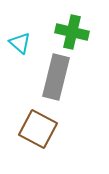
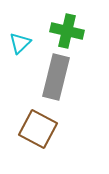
green cross: moved 5 px left, 1 px up
cyan triangle: rotated 35 degrees clockwise
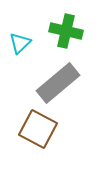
green cross: moved 1 px left
gray rectangle: moved 2 px right, 6 px down; rotated 36 degrees clockwise
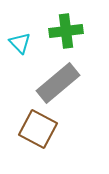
green cross: rotated 20 degrees counterclockwise
cyan triangle: rotated 30 degrees counterclockwise
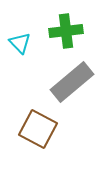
gray rectangle: moved 14 px right, 1 px up
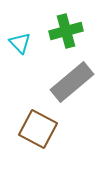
green cross: rotated 8 degrees counterclockwise
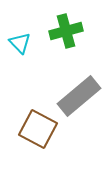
gray rectangle: moved 7 px right, 14 px down
